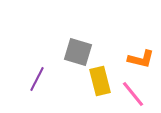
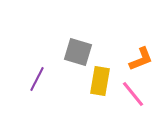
orange L-shape: rotated 36 degrees counterclockwise
yellow rectangle: rotated 24 degrees clockwise
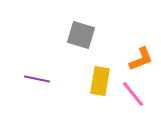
gray square: moved 3 px right, 17 px up
purple line: rotated 75 degrees clockwise
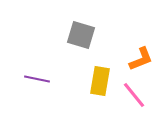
pink line: moved 1 px right, 1 px down
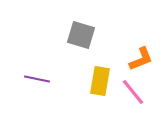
pink line: moved 1 px left, 3 px up
